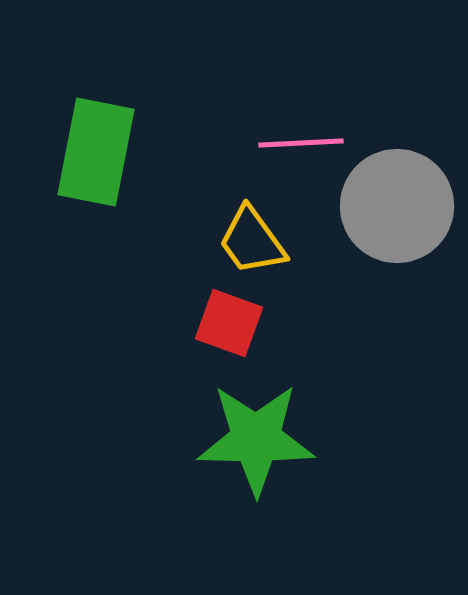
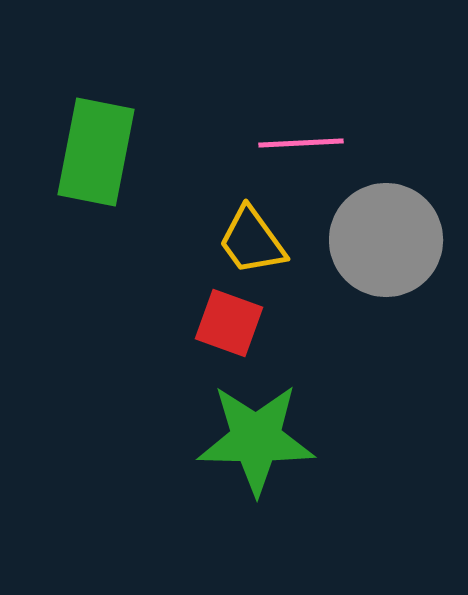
gray circle: moved 11 px left, 34 px down
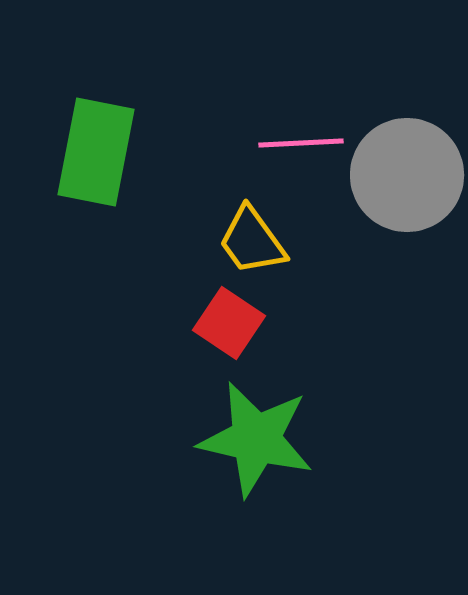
gray circle: moved 21 px right, 65 px up
red square: rotated 14 degrees clockwise
green star: rotated 12 degrees clockwise
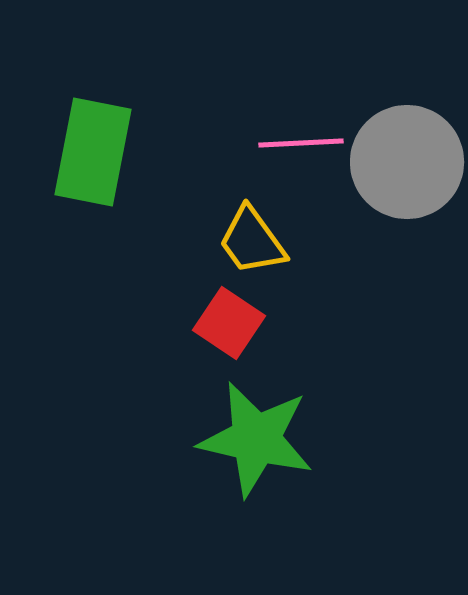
green rectangle: moved 3 px left
gray circle: moved 13 px up
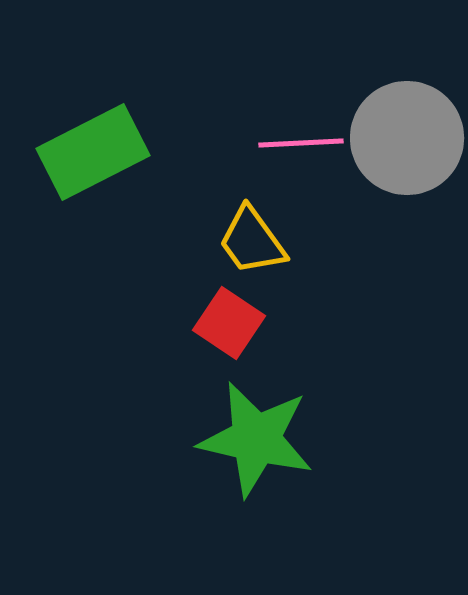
green rectangle: rotated 52 degrees clockwise
gray circle: moved 24 px up
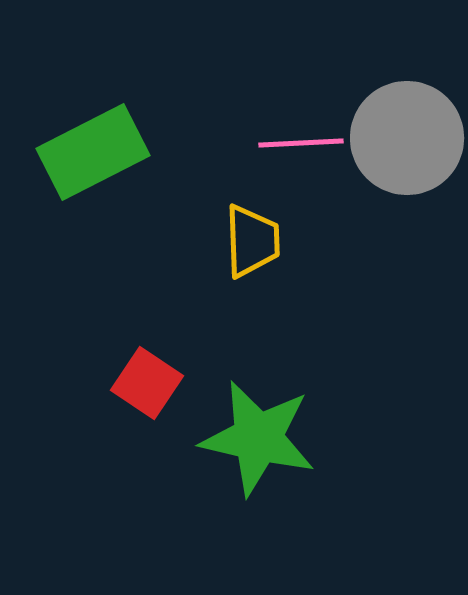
yellow trapezoid: rotated 146 degrees counterclockwise
red square: moved 82 px left, 60 px down
green star: moved 2 px right, 1 px up
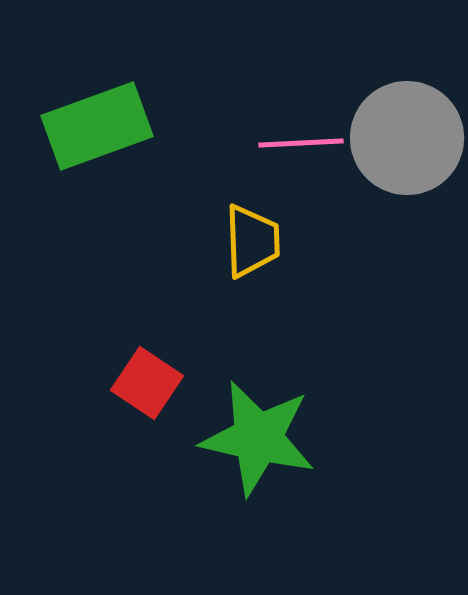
green rectangle: moved 4 px right, 26 px up; rotated 7 degrees clockwise
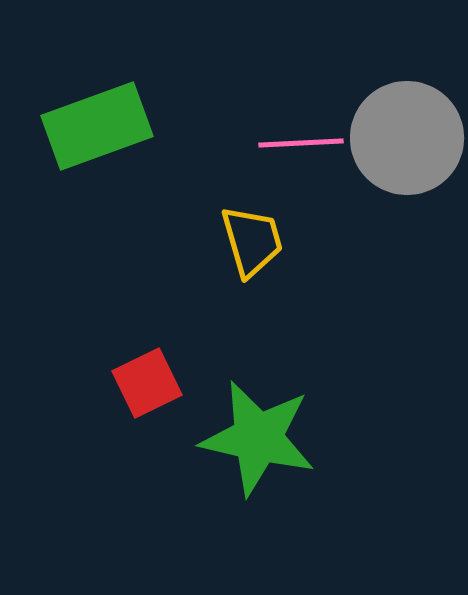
yellow trapezoid: rotated 14 degrees counterclockwise
red square: rotated 30 degrees clockwise
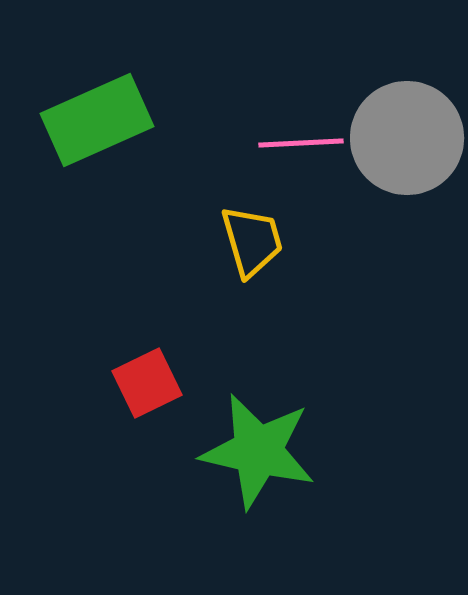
green rectangle: moved 6 px up; rotated 4 degrees counterclockwise
green star: moved 13 px down
